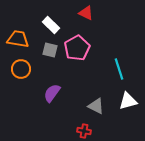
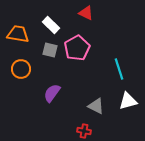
orange trapezoid: moved 5 px up
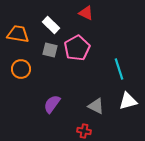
purple semicircle: moved 11 px down
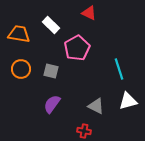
red triangle: moved 3 px right
orange trapezoid: moved 1 px right
gray square: moved 1 px right, 21 px down
